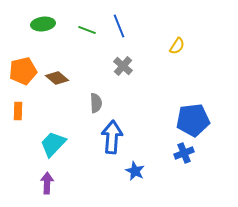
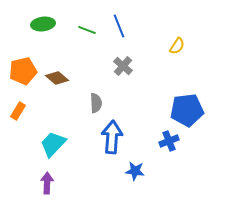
orange rectangle: rotated 30 degrees clockwise
blue pentagon: moved 6 px left, 10 px up
blue cross: moved 15 px left, 12 px up
blue star: rotated 18 degrees counterclockwise
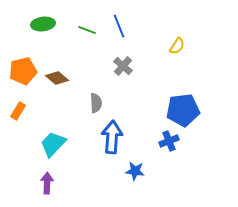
blue pentagon: moved 4 px left
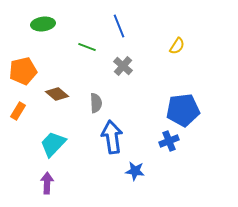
green line: moved 17 px down
brown diamond: moved 16 px down
blue arrow: rotated 12 degrees counterclockwise
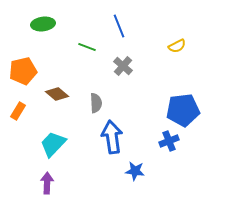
yellow semicircle: rotated 30 degrees clockwise
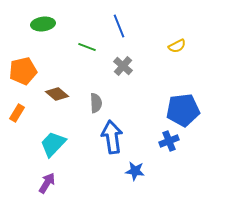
orange rectangle: moved 1 px left, 2 px down
purple arrow: rotated 30 degrees clockwise
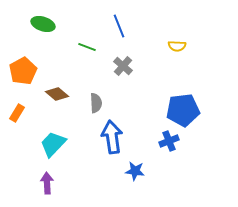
green ellipse: rotated 25 degrees clockwise
yellow semicircle: rotated 30 degrees clockwise
orange pentagon: rotated 16 degrees counterclockwise
purple arrow: rotated 35 degrees counterclockwise
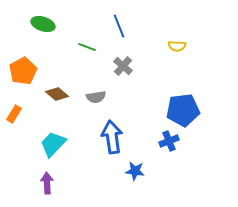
gray semicircle: moved 6 px up; rotated 84 degrees clockwise
orange rectangle: moved 3 px left, 1 px down
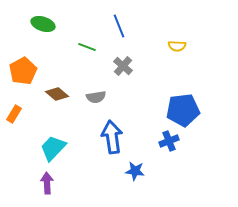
cyan trapezoid: moved 4 px down
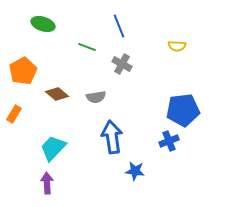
gray cross: moved 1 px left, 2 px up; rotated 12 degrees counterclockwise
